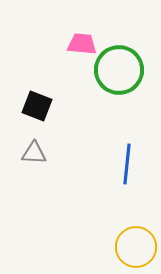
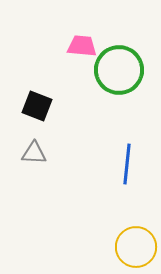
pink trapezoid: moved 2 px down
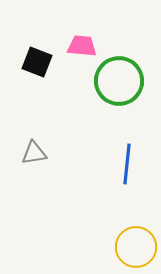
green circle: moved 11 px down
black square: moved 44 px up
gray triangle: rotated 12 degrees counterclockwise
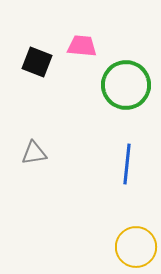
green circle: moved 7 px right, 4 px down
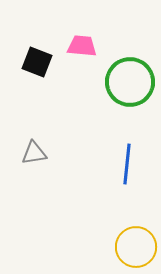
green circle: moved 4 px right, 3 px up
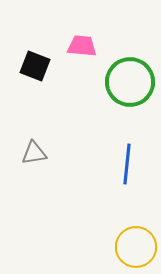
black square: moved 2 px left, 4 px down
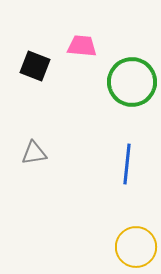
green circle: moved 2 px right
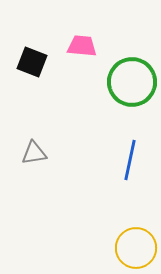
black square: moved 3 px left, 4 px up
blue line: moved 3 px right, 4 px up; rotated 6 degrees clockwise
yellow circle: moved 1 px down
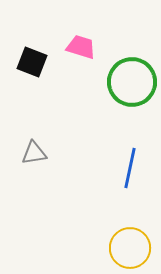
pink trapezoid: moved 1 px left, 1 px down; rotated 12 degrees clockwise
blue line: moved 8 px down
yellow circle: moved 6 px left
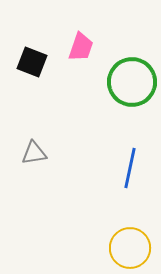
pink trapezoid: rotated 92 degrees clockwise
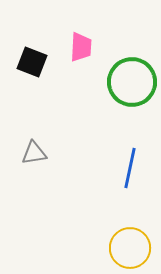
pink trapezoid: rotated 16 degrees counterclockwise
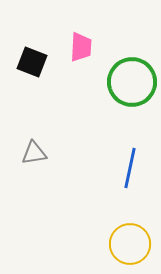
yellow circle: moved 4 px up
